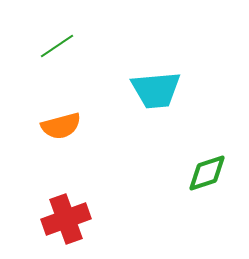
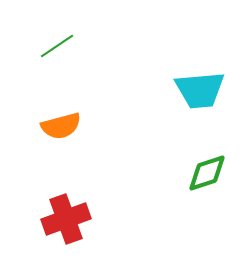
cyan trapezoid: moved 44 px right
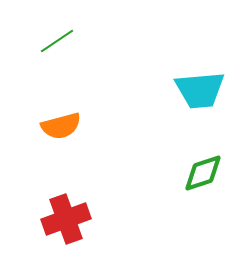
green line: moved 5 px up
green diamond: moved 4 px left
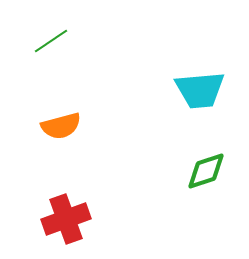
green line: moved 6 px left
green diamond: moved 3 px right, 2 px up
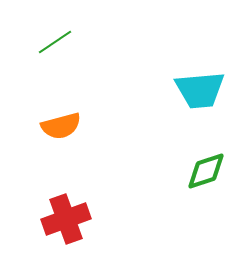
green line: moved 4 px right, 1 px down
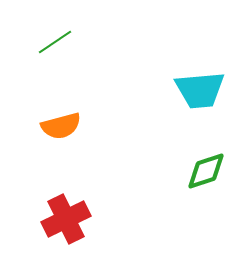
red cross: rotated 6 degrees counterclockwise
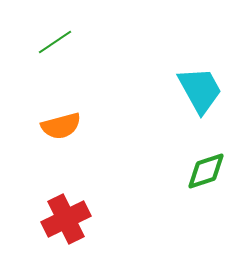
cyan trapezoid: rotated 114 degrees counterclockwise
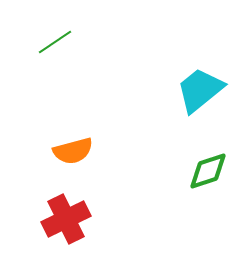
cyan trapezoid: rotated 100 degrees counterclockwise
orange semicircle: moved 12 px right, 25 px down
green diamond: moved 2 px right
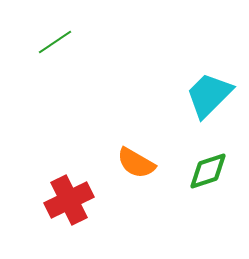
cyan trapezoid: moved 9 px right, 5 px down; rotated 6 degrees counterclockwise
orange semicircle: moved 63 px right, 12 px down; rotated 45 degrees clockwise
red cross: moved 3 px right, 19 px up
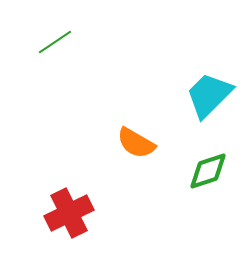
orange semicircle: moved 20 px up
red cross: moved 13 px down
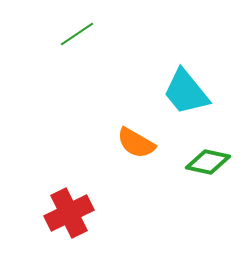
green line: moved 22 px right, 8 px up
cyan trapezoid: moved 23 px left, 3 px up; rotated 84 degrees counterclockwise
green diamond: moved 9 px up; rotated 30 degrees clockwise
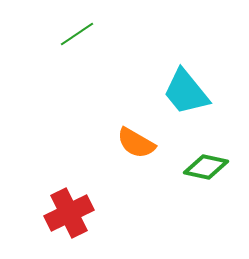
green diamond: moved 2 px left, 5 px down
